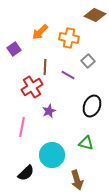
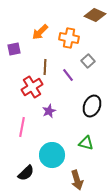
purple square: rotated 24 degrees clockwise
purple line: rotated 24 degrees clockwise
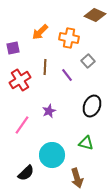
purple square: moved 1 px left, 1 px up
purple line: moved 1 px left
red cross: moved 12 px left, 7 px up
pink line: moved 2 px up; rotated 24 degrees clockwise
brown arrow: moved 2 px up
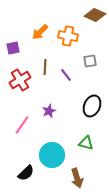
orange cross: moved 1 px left, 2 px up
gray square: moved 2 px right; rotated 32 degrees clockwise
purple line: moved 1 px left
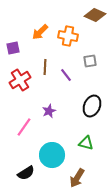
pink line: moved 2 px right, 2 px down
black semicircle: rotated 12 degrees clockwise
brown arrow: rotated 48 degrees clockwise
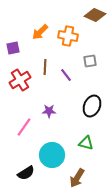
purple star: rotated 24 degrees clockwise
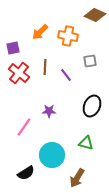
red cross: moved 1 px left, 7 px up; rotated 20 degrees counterclockwise
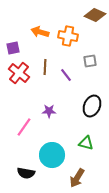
orange arrow: rotated 60 degrees clockwise
black semicircle: rotated 42 degrees clockwise
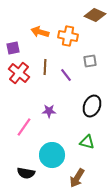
green triangle: moved 1 px right, 1 px up
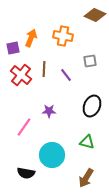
orange arrow: moved 9 px left, 6 px down; rotated 96 degrees clockwise
orange cross: moved 5 px left
brown line: moved 1 px left, 2 px down
red cross: moved 2 px right, 2 px down
brown arrow: moved 9 px right
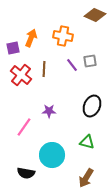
purple line: moved 6 px right, 10 px up
